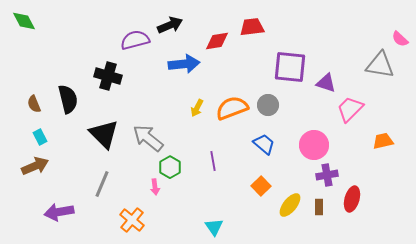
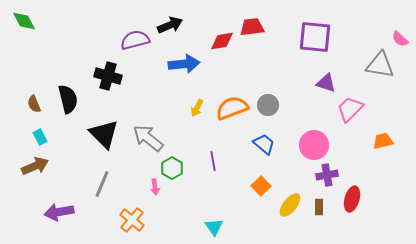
red diamond: moved 5 px right
purple square: moved 25 px right, 30 px up
green hexagon: moved 2 px right, 1 px down
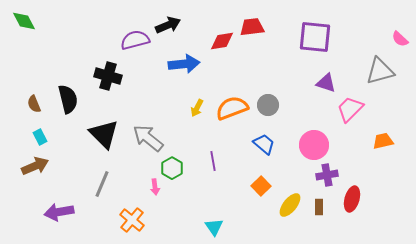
black arrow: moved 2 px left
gray triangle: moved 6 px down; rotated 24 degrees counterclockwise
